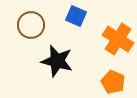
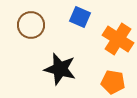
blue square: moved 4 px right, 1 px down
black star: moved 3 px right, 8 px down
orange pentagon: rotated 15 degrees counterclockwise
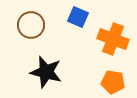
blue square: moved 2 px left
orange cross: moved 5 px left; rotated 12 degrees counterclockwise
black star: moved 14 px left, 3 px down
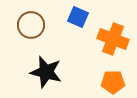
orange pentagon: rotated 10 degrees counterclockwise
